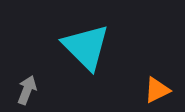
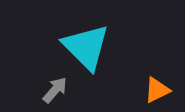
gray arrow: moved 28 px right; rotated 20 degrees clockwise
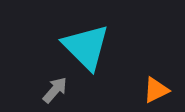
orange triangle: moved 1 px left
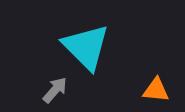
orange triangle: rotated 32 degrees clockwise
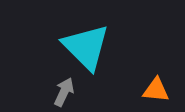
gray arrow: moved 9 px right, 2 px down; rotated 16 degrees counterclockwise
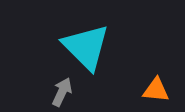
gray arrow: moved 2 px left
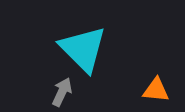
cyan triangle: moved 3 px left, 2 px down
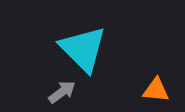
gray arrow: rotated 28 degrees clockwise
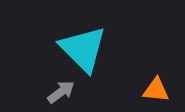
gray arrow: moved 1 px left
